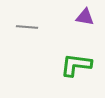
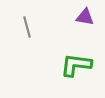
gray line: rotated 70 degrees clockwise
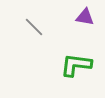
gray line: moved 7 px right; rotated 30 degrees counterclockwise
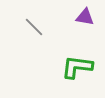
green L-shape: moved 1 px right, 2 px down
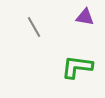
gray line: rotated 15 degrees clockwise
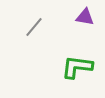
gray line: rotated 70 degrees clockwise
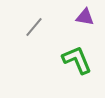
green L-shape: moved 7 px up; rotated 60 degrees clockwise
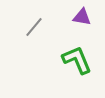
purple triangle: moved 3 px left
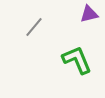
purple triangle: moved 7 px right, 3 px up; rotated 24 degrees counterclockwise
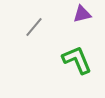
purple triangle: moved 7 px left
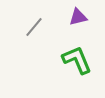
purple triangle: moved 4 px left, 3 px down
